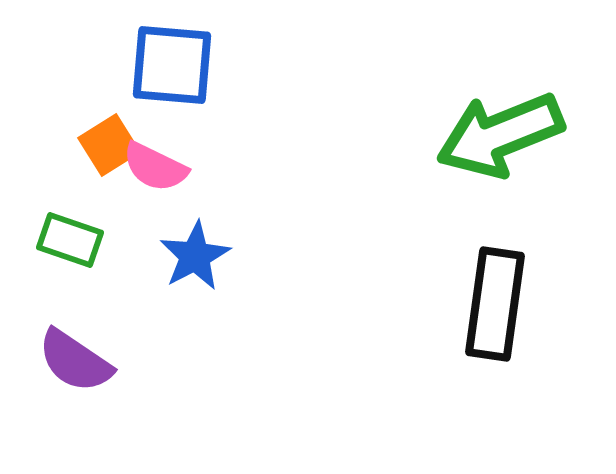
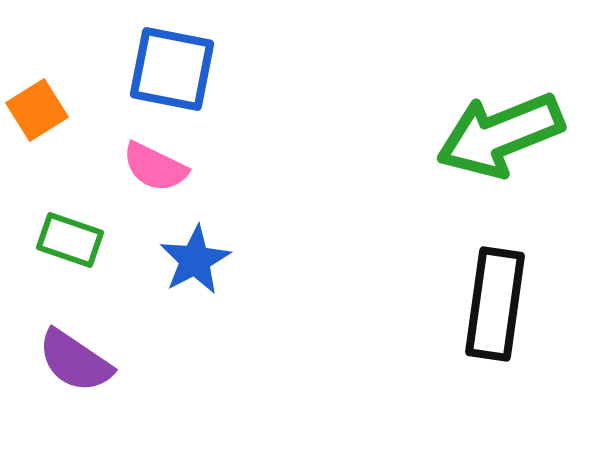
blue square: moved 4 px down; rotated 6 degrees clockwise
orange square: moved 72 px left, 35 px up
blue star: moved 4 px down
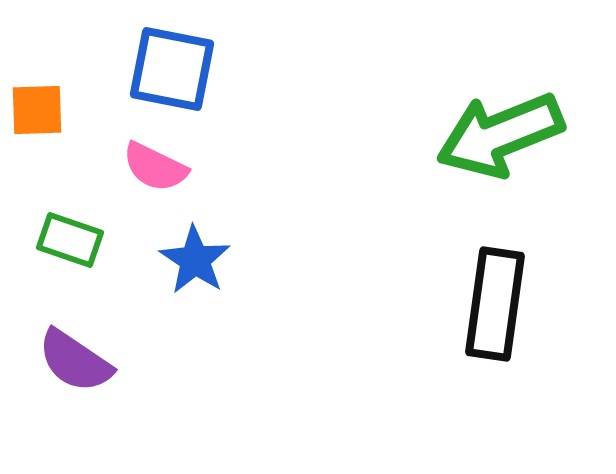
orange square: rotated 30 degrees clockwise
blue star: rotated 10 degrees counterclockwise
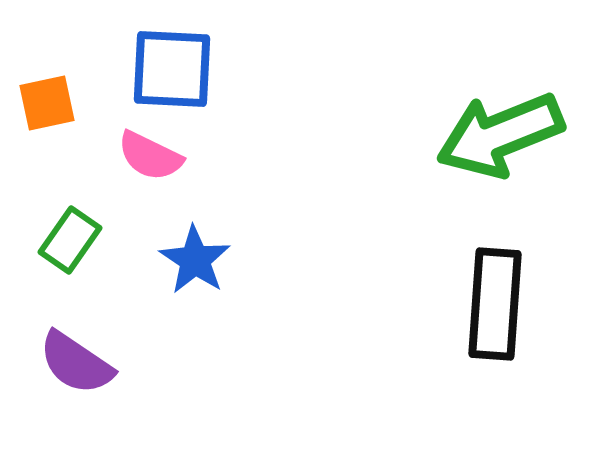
blue square: rotated 8 degrees counterclockwise
orange square: moved 10 px right, 7 px up; rotated 10 degrees counterclockwise
pink semicircle: moved 5 px left, 11 px up
green rectangle: rotated 74 degrees counterclockwise
black rectangle: rotated 4 degrees counterclockwise
purple semicircle: moved 1 px right, 2 px down
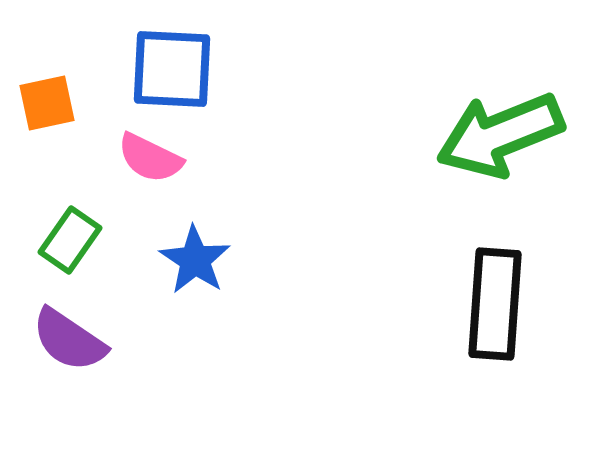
pink semicircle: moved 2 px down
purple semicircle: moved 7 px left, 23 px up
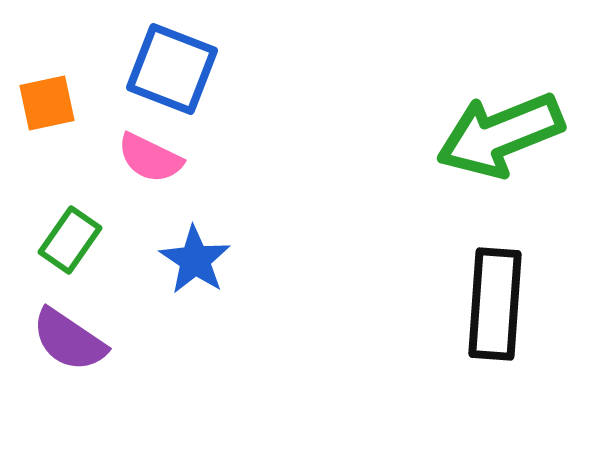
blue square: rotated 18 degrees clockwise
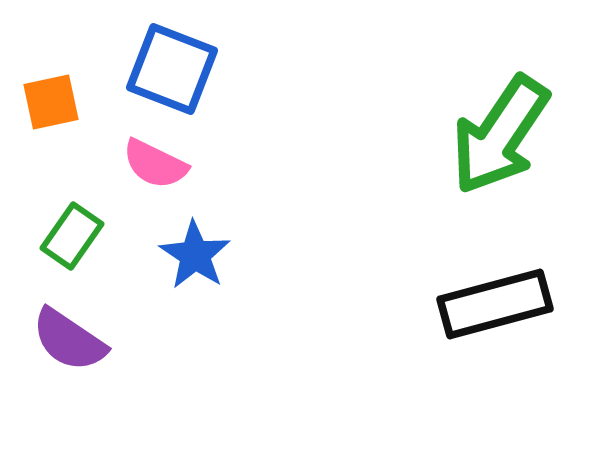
orange square: moved 4 px right, 1 px up
green arrow: rotated 34 degrees counterclockwise
pink semicircle: moved 5 px right, 6 px down
green rectangle: moved 2 px right, 4 px up
blue star: moved 5 px up
black rectangle: rotated 71 degrees clockwise
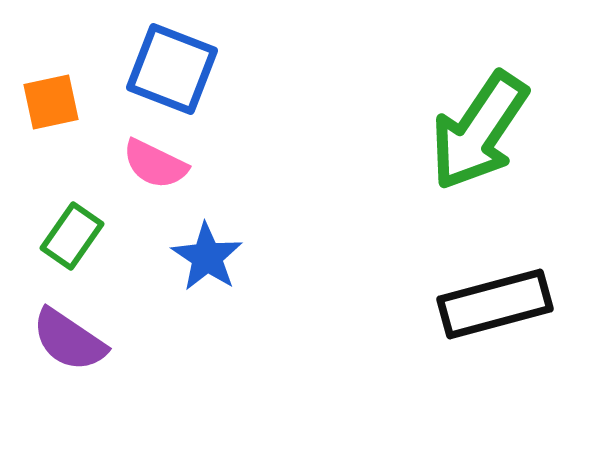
green arrow: moved 21 px left, 4 px up
blue star: moved 12 px right, 2 px down
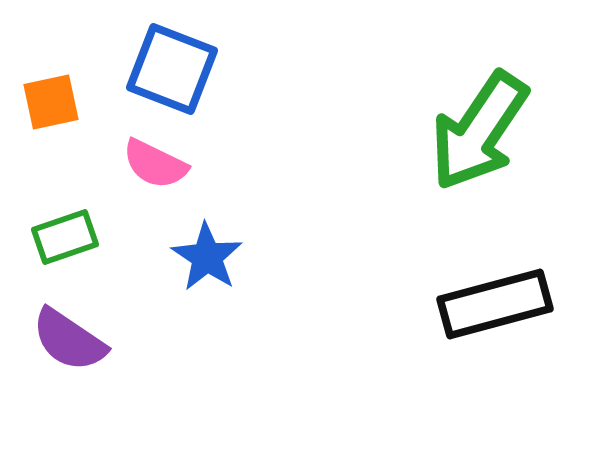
green rectangle: moved 7 px left, 1 px down; rotated 36 degrees clockwise
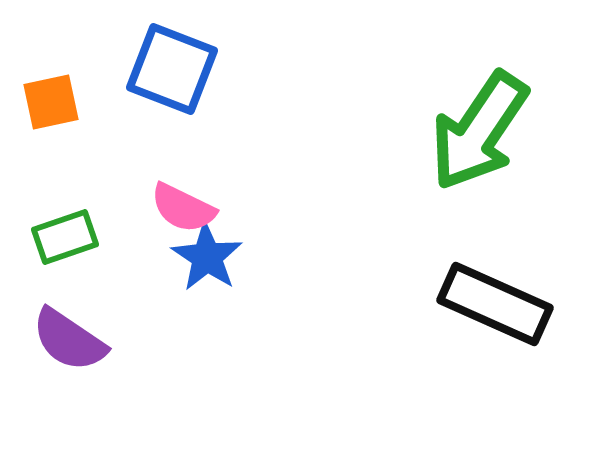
pink semicircle: moved 28 px right, 44 px down
black rectangle: rotated 39 degrees clockwise
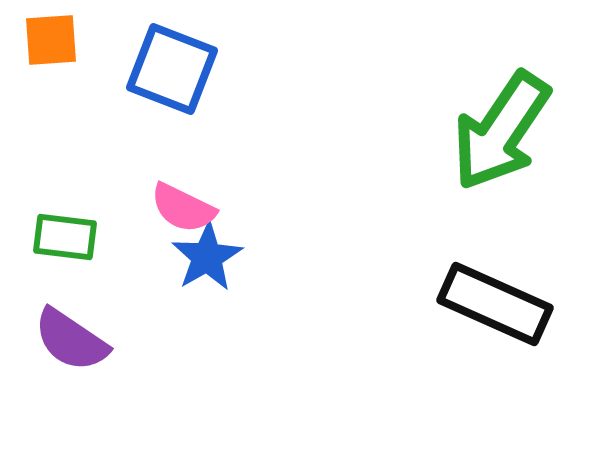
orange square: moved 62 px up; rotated 8 degrees clockwise
green arrow: moved 22 px right
green rectangle: rotated 26 degrees clockwise
blue star: rotated 8 degrees clockwise
purple semicircle: moved 2 px right
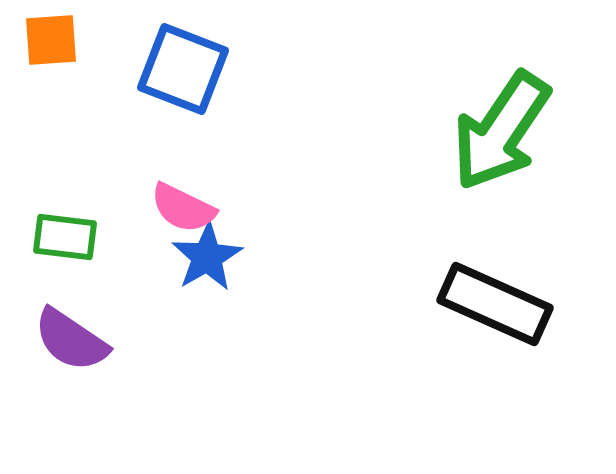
blue square: moved 11 px right
